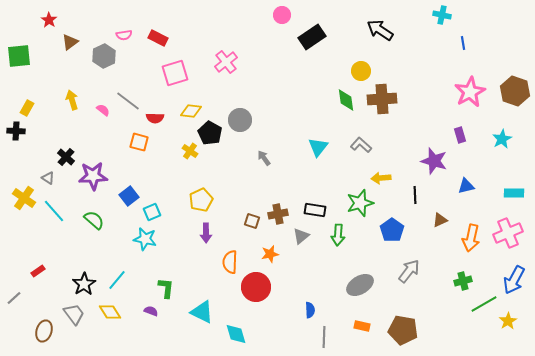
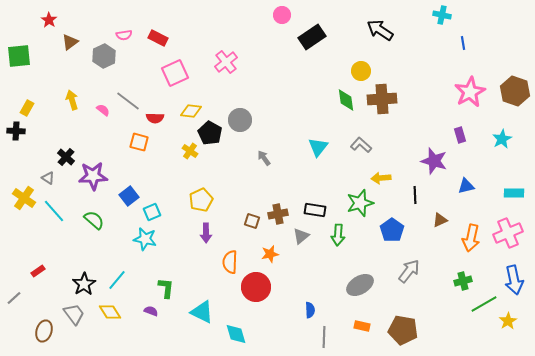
pink square at (175, 73): rotated 8 degrees counterclockwise
blue arrow at (514, 280): rotated 40 degrees counterclockwise
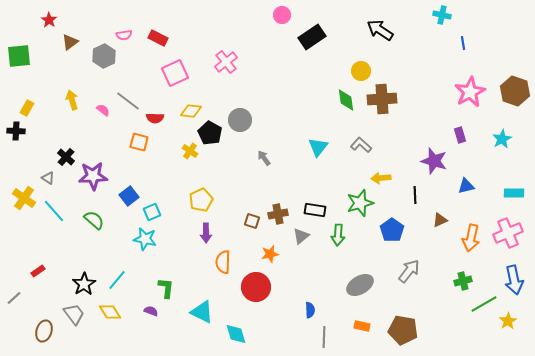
orange semicircle at (230, 262): moved 7 px left
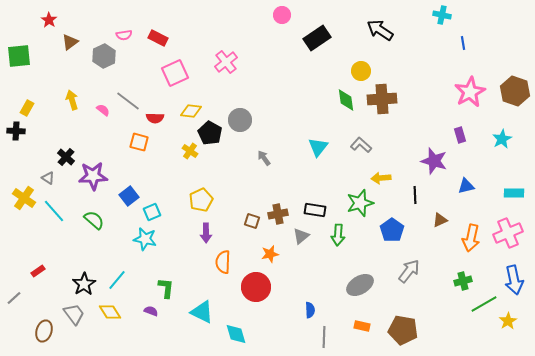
black rectangle at (312, 37): moved 5 px right, 1 px down
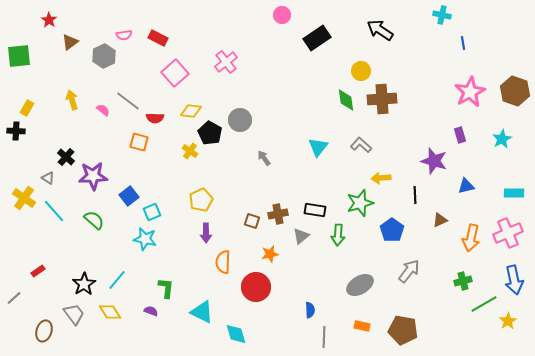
pink square at (175, 73): rotated 16 degrees counterclockwise
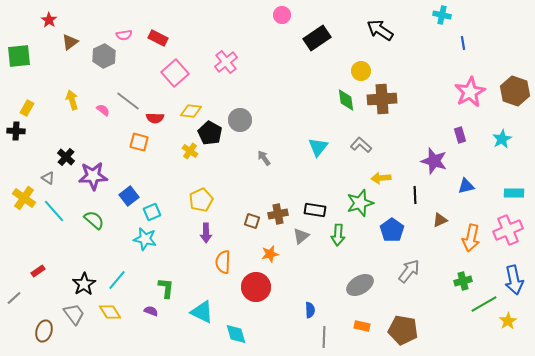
pink cross at (508, 233): moved 3 px up
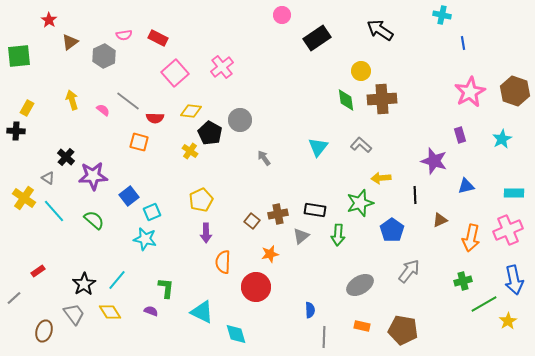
pink cross at (226, 62): moved 4 px left, 5 px down
brown square at (252, 221): rotated 21 degrees clockwise
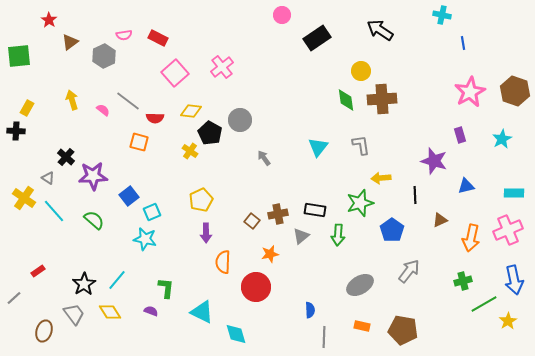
gray L-shape at (361, 145): rotated 40 degrees clockwise
